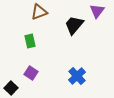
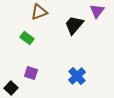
green rectangle: moved 3 px left, 3 px up; rotated 40 degrees counterclockwise
purple square: rotated 16 degrees counterclockwise
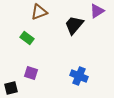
purple triangle: rotated 21 degrees clockwise
blue cross: moved 2 px right; rotated 24 degrees counterclockwise
black square: rotated 32 degrees clockwise
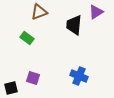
purple triangle: moved 1 px left, 1 px down
black trapezoid: rotated 35 degrees counterclockwise
purple square: moved 2 px right, 5 px down
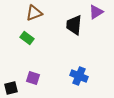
brown triangle: moved 5 px left, 1 px down
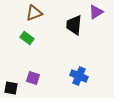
black square: rotated 24 degrees clockwise
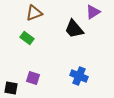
purple triangle: moved 3 px left
black trapezoid: moved 4 px down; rotated 45 degrees counterclockwise
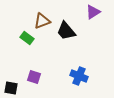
brown triangle: moved 8 px right, 8 px down
black trapezoid: moved 8 px left, 2 px down
purple square: moved 1 px right, 1 px up
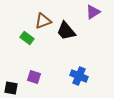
brown triangle: moved 1 px right
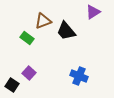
purple square: moved 5 px left, 4 px up; rotated 24 degrees clockwise
black square: moved 1 px right, 3 px up; rotated 24 degrees clockwise
